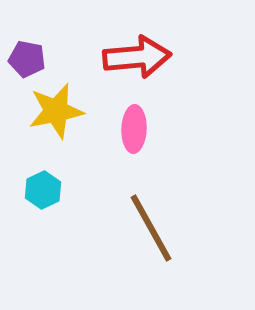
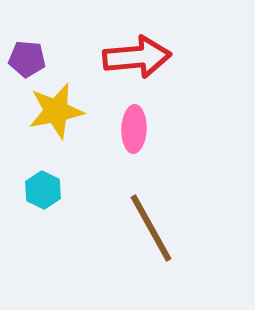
purple pentagon: rotated 6 degrees counterclockwise
cyan hexagon: rotated 9 degrees counterclockwise
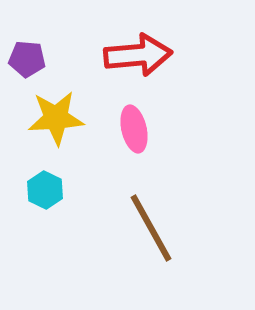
red arrow: moved 1 px right, 2 px up
yellow star: moved 7 px down; rotated 8 degrees clockwise
pink ellipse: rotated 15 degrees counterclockwise
cyan hexagon: moved 2 px right
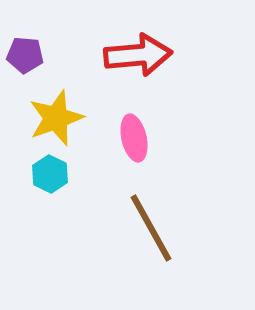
purple pentagon: moved 2 px left, 4 px up
yellow star: rotated 16 degrees counterclockwise
pink ellipse: moved 9 px down
cyan hexagon: moved 5 px right, 16 px up
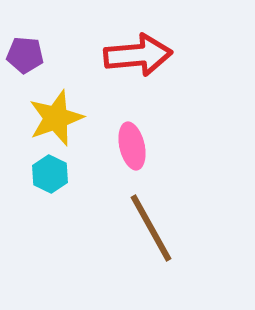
pink ellipse: moved 2 px left, 8 px down
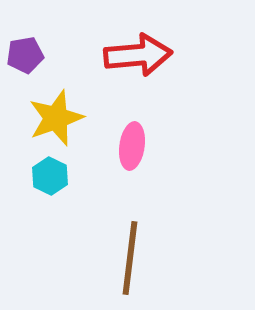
purple pentagon: rotated 15 degrees counterclockwise
pink ellipse: rotated 21 degrees clockwise
cyan hexagon: moved 2 px down
brown line: moved 21 px left, 30 px down; rotated 36 degrees clockwise
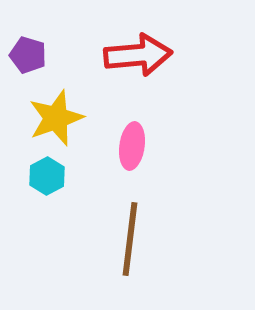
purple pentagon: moved 3 px right; rotated 27 degrees clockwise
cyan hexagon: moved 3 px left; rotated 6 degrees clockwise
brown line: moved 19 px up
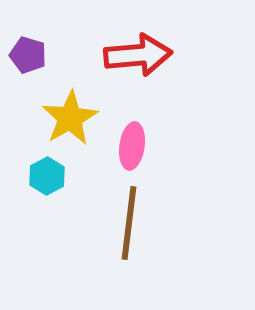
yellow star: moved 14 px right; rotated 10 degrees counterclockwise
brown line: moved 1 px left, 16 px up
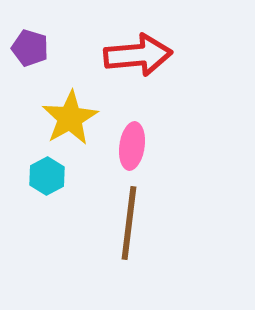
purple pentagon: moved 2 px right, 7 px up
